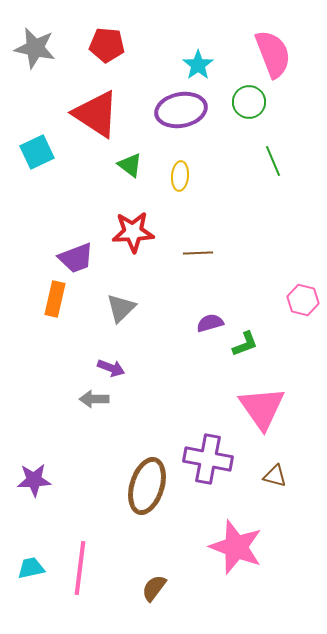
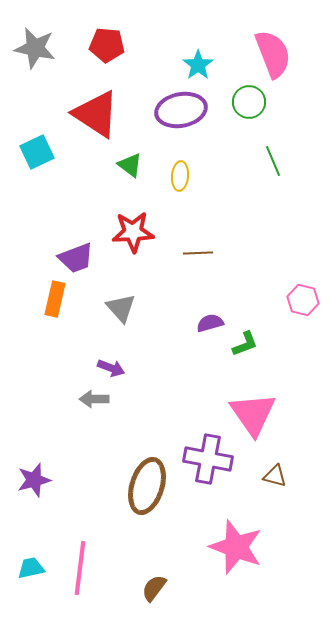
gray triangle: rotated 28 degrees counterclockwise
pink triangle: moved 9 px left, 6 px down
purple star: rotated 12 degrees counterclockwise
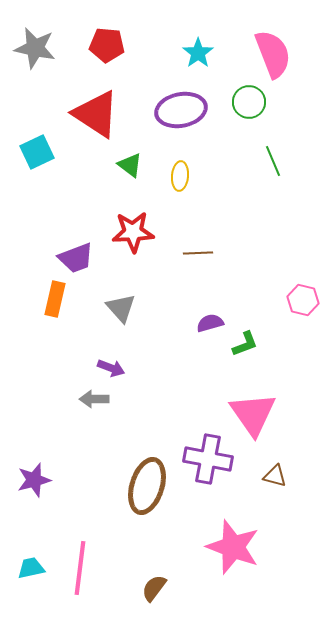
cyan star: moved 12 px up
pink star: moved 3 px left
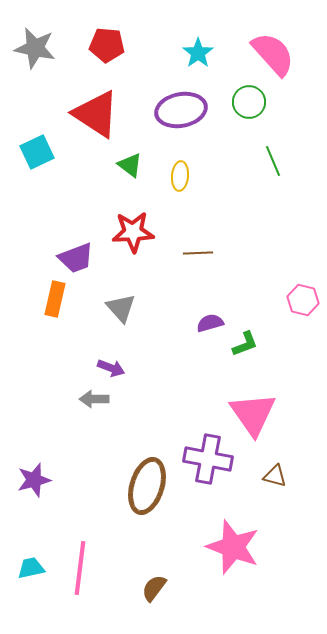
pink semicircle: rotated 21 degrees counterclockwise
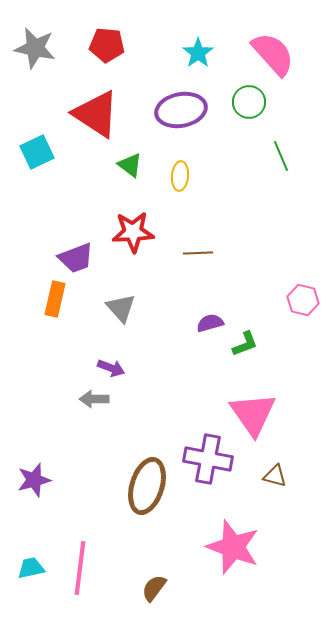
green line: moved 8 px right, 5 px up
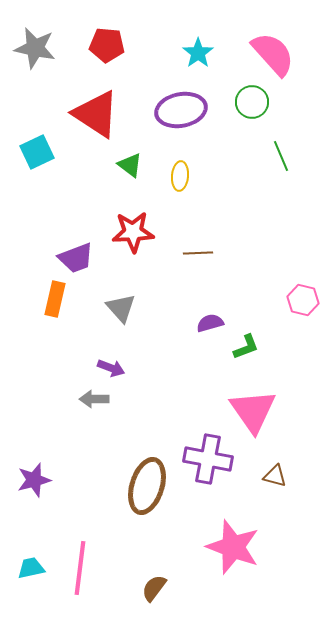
green circle: moved 3 px right
green L-shape: moved 1 px right, 3 px down
pink triangle: moved 3 px up
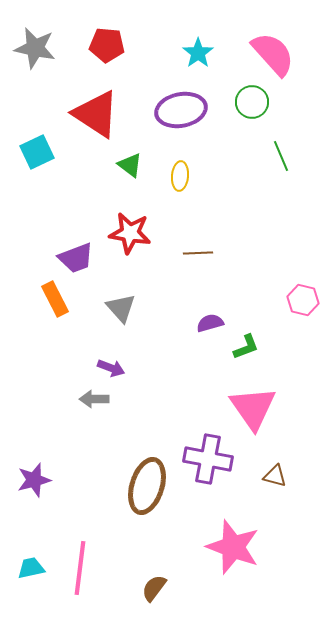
red star: moved 3 px left, 1 px down; rotated 12 degrees clockwise
orange rectangle: rotated 40 degrees counterclockwise
pink triangle: moved 3 px up
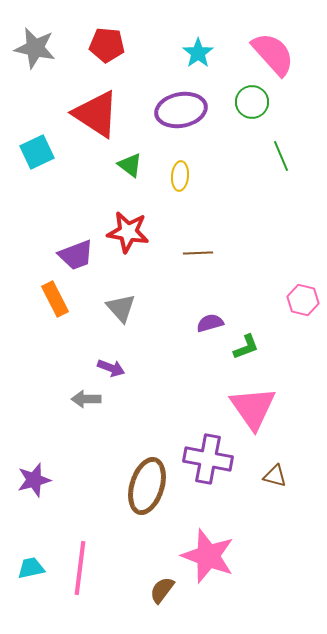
red star: moved 2 px left, 1 px up
purple trapezoid: moved 3 px up
gray arrow: moved 8 px left
pink star: moved 25 px left, 9 px down
brown semicircle: moved 8 px right, 2 px down
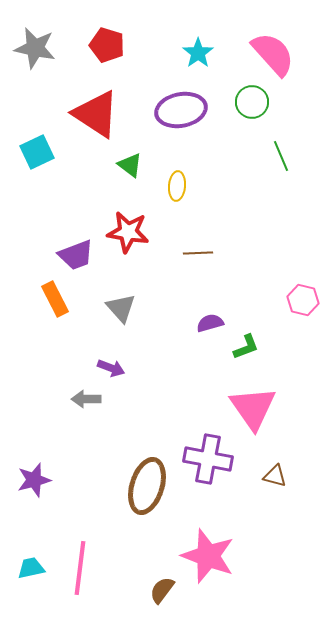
red pentagon: rotated 12 degrees clockwise
yellow ellipse: moved 3 px left, 10 px down
